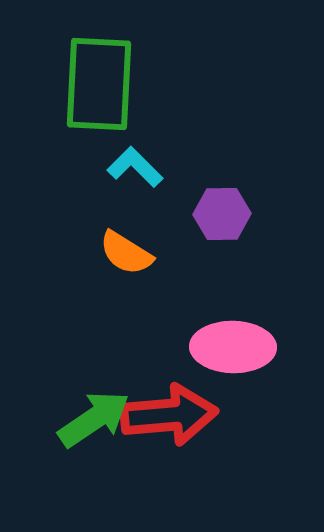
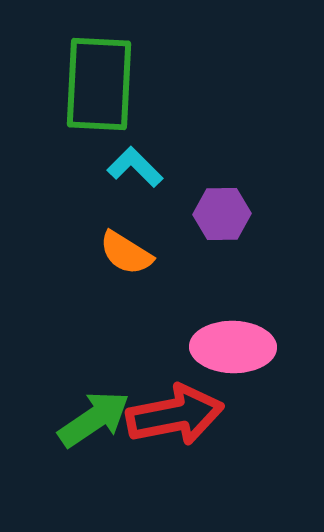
red arrow: moved 6 px right; rotated 6 degrees counterclockwise
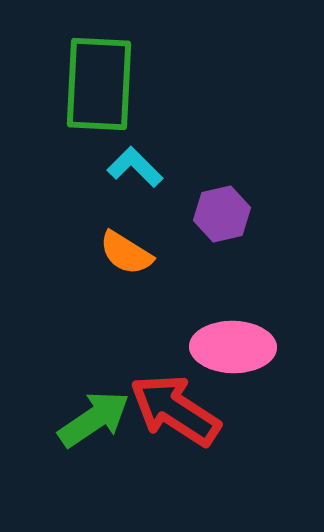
purple hexagon: rotated 12 degrees counterclockwise
red arrow: moved 5 px up; rotated 136 degrees counterclockwise
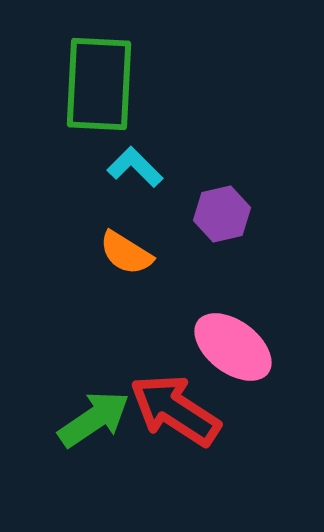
pink ellipse: rotated 36 degrees clockwise
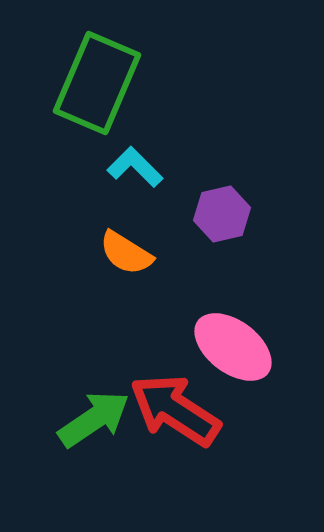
green rectangle: moved 2 px left, 1 px up; rotated 20 degrees clockwise
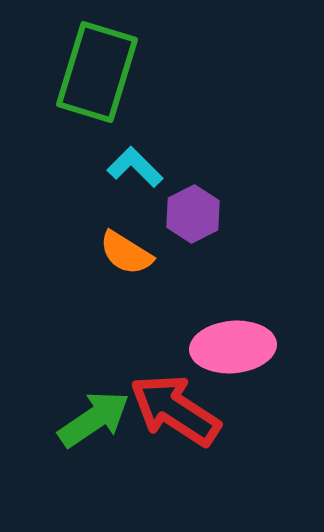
green rectangle: moved 11 px up; rotated 6 degrees counterclockwise
purple hexagon: moved 29 px left; rotated 14 degrees counterclockwise
pink ellipse: rotated 42 degrees counterclockwise
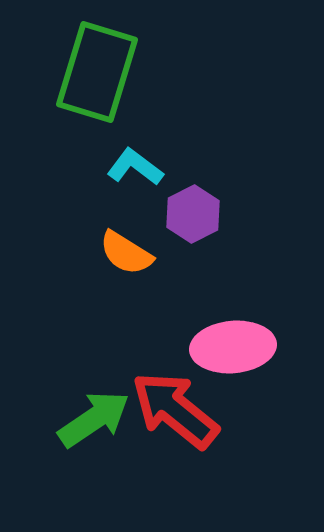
cyan L-shape: rotated 8 degrees counterclockwise
red arrow: rotated 6 degrees clockwise
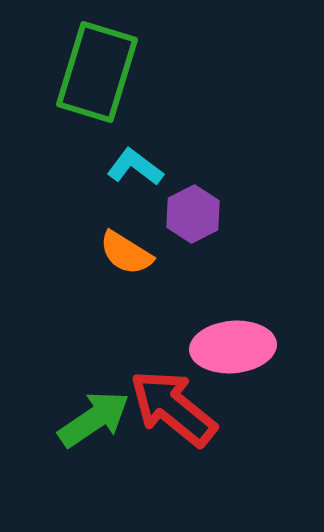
red arrow: moved 2 px left, 2 px up
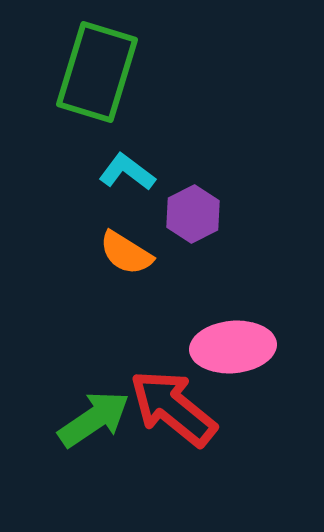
cyan L-shape: moved 8 px left, 5 px down
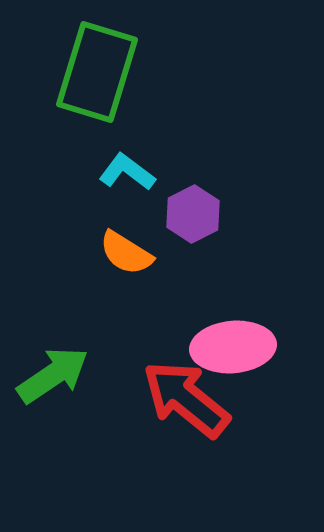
red arrow: moved 13 px right, 9 px up
green arrow: moved 41 px left, 44 px up
